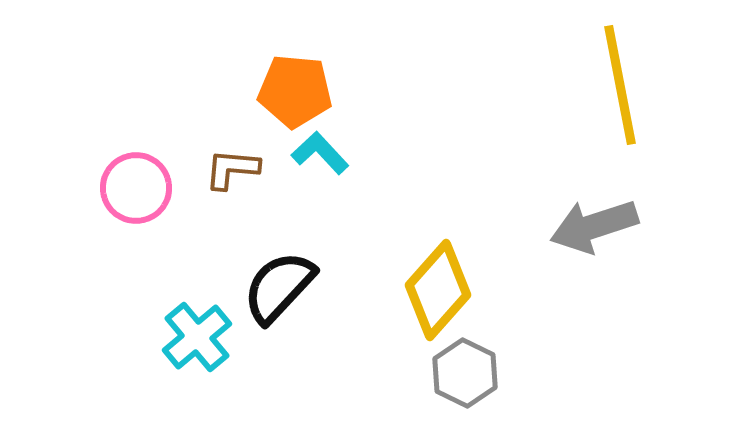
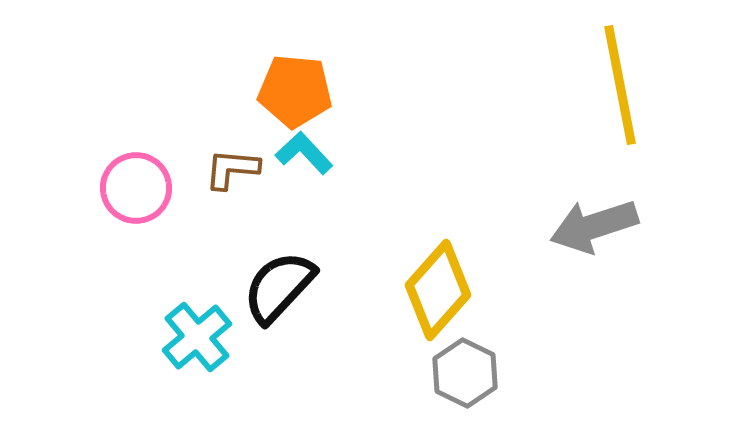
cyan L-shape: moved 16 px left
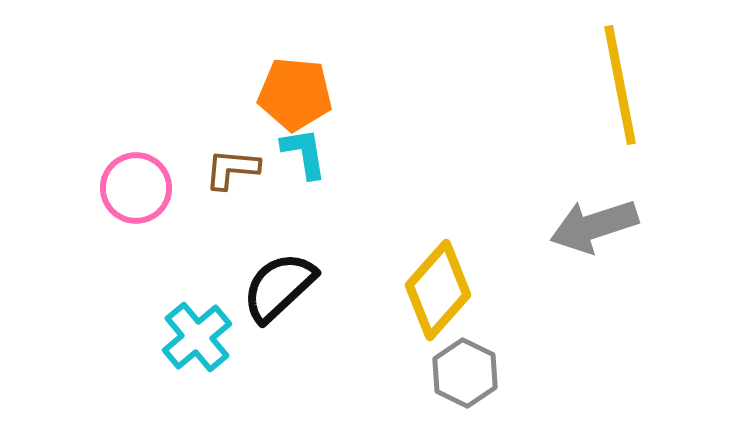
orange pentagon: moved 3 px down
cyan L-shape: rotated 34 degrees clockwise
black semicircle: rotated 4 degrees clockwise
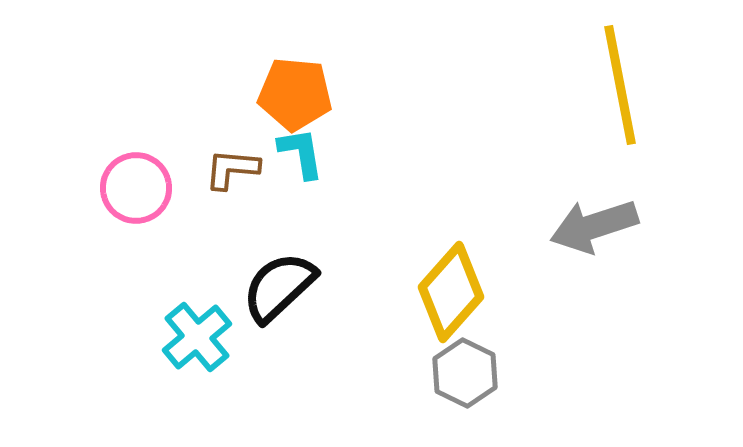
cyan L-shape: moved 3 px left
yellow diamond: moved 13 px right, 2 px down
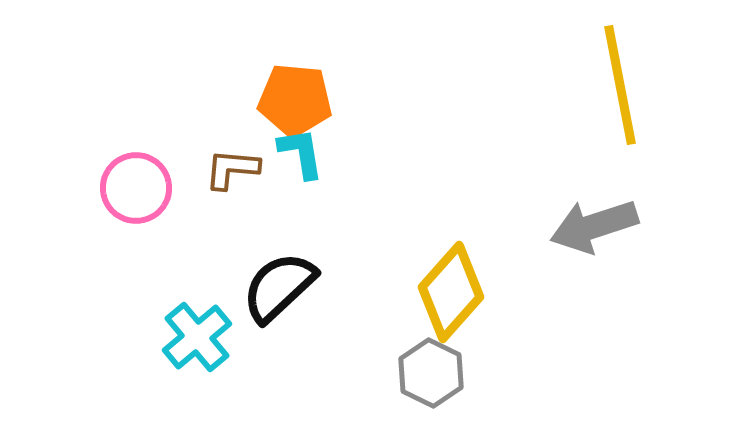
orange pentagon: moved 6 px down
gray hexagon: moved 34 px left
